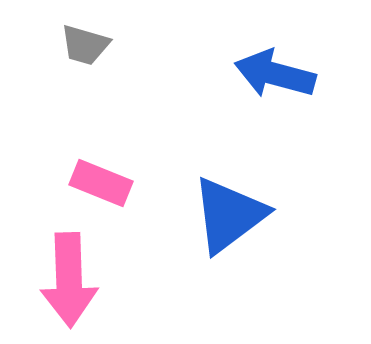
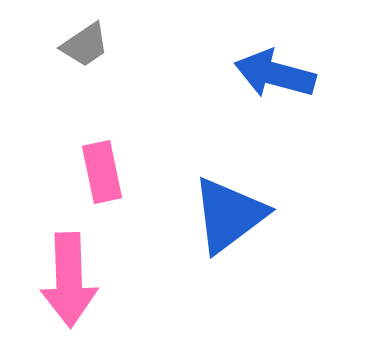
gray trapezoid: rotated 50 degrees counterclockwise
pink rectangle: moved 1 px right, 11 px up; rotated 56 degrees clockwise
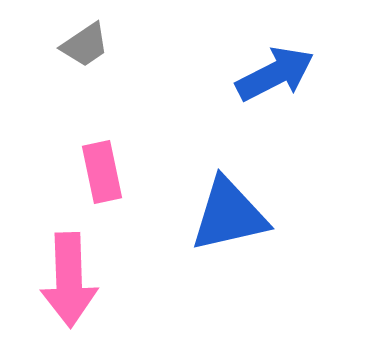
blue arrow: rotated 138 degrees clockwise
blue triangle: rotated 24 degrees clockwise
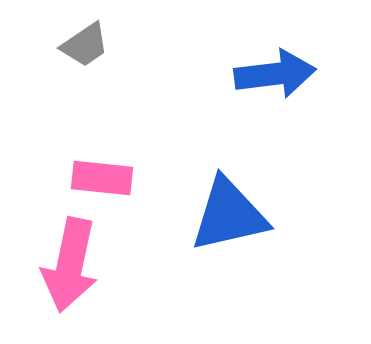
blue arrow: rotated 20 degrees clockwise
pink rectangle: moved 6 px down; rotated 72 degrees counterclockwise
pink arrow: moved 1 px right, 15 px up; rotated 14 degrees clockwise
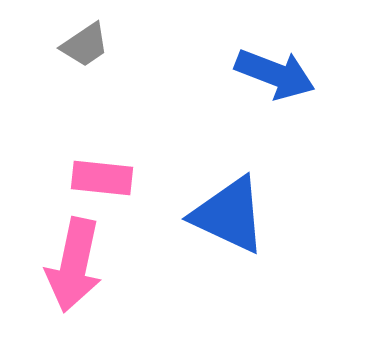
blue arrow: rotated 28 degrees clockwise
blue triangle: rotated 38 degrees clockwise
pink arrow: moved 4 px right
